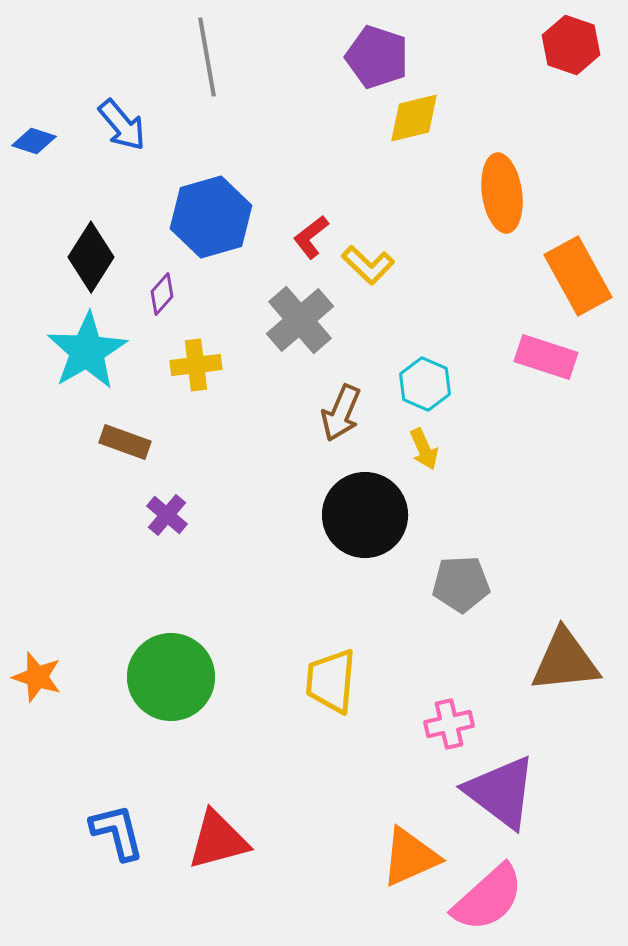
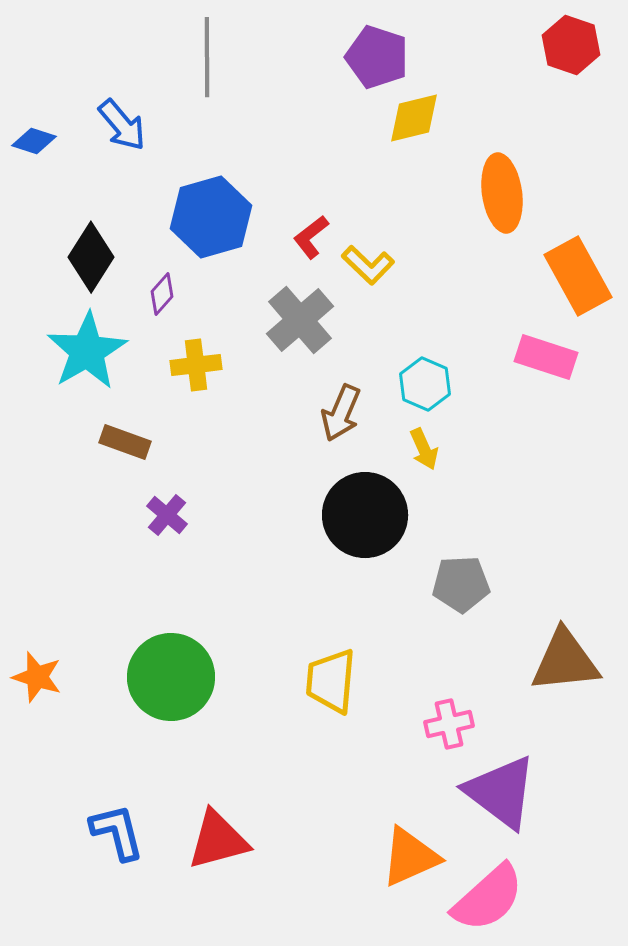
gray line: rotated 10 degrees clockwise
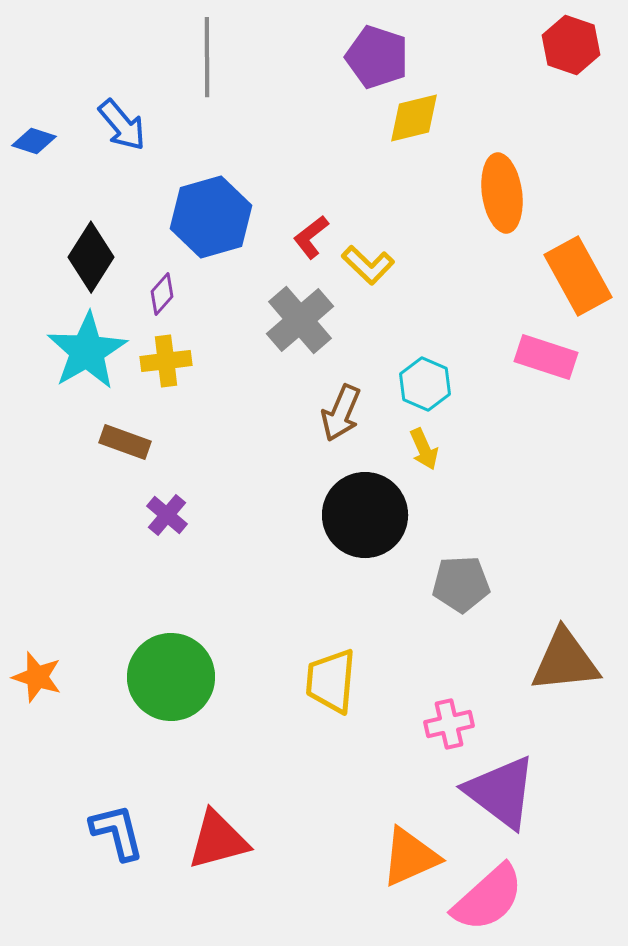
yellow cross: moved 30 px left, 4 px up
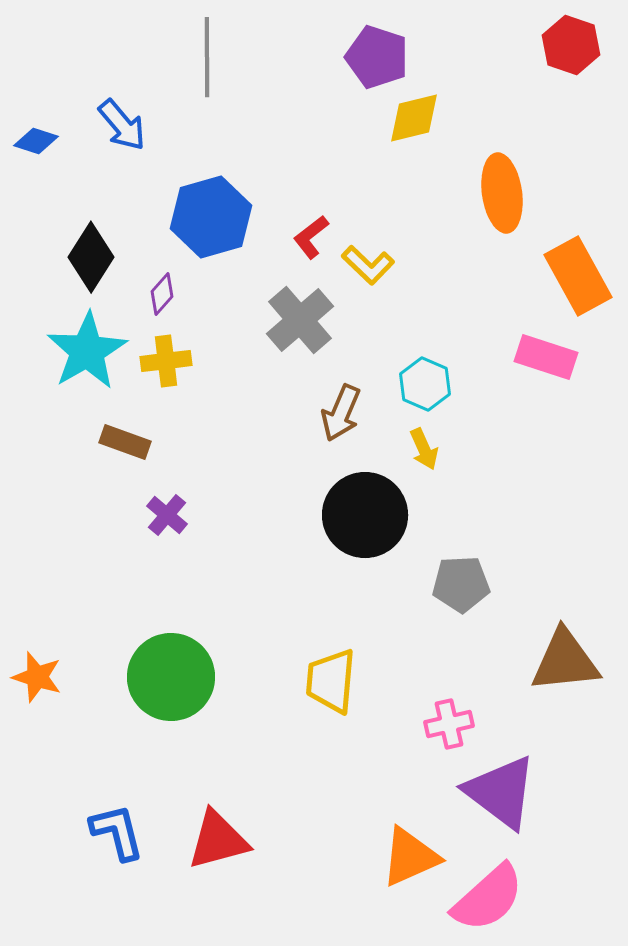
blue diamond: moved 2 px right
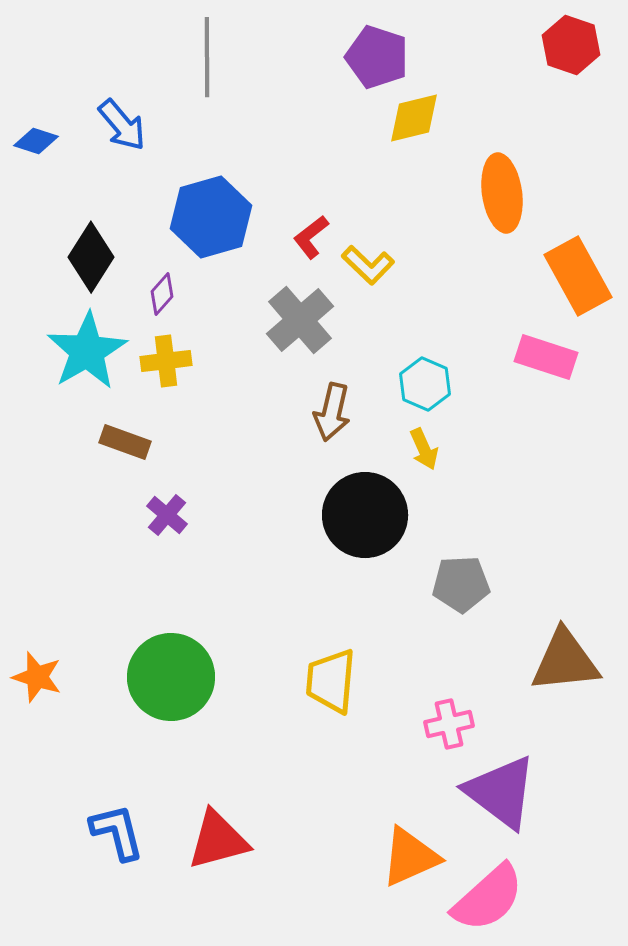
brown arrow: moved 9 px left, 1 px up; rotated 10 degrees counterclockwise
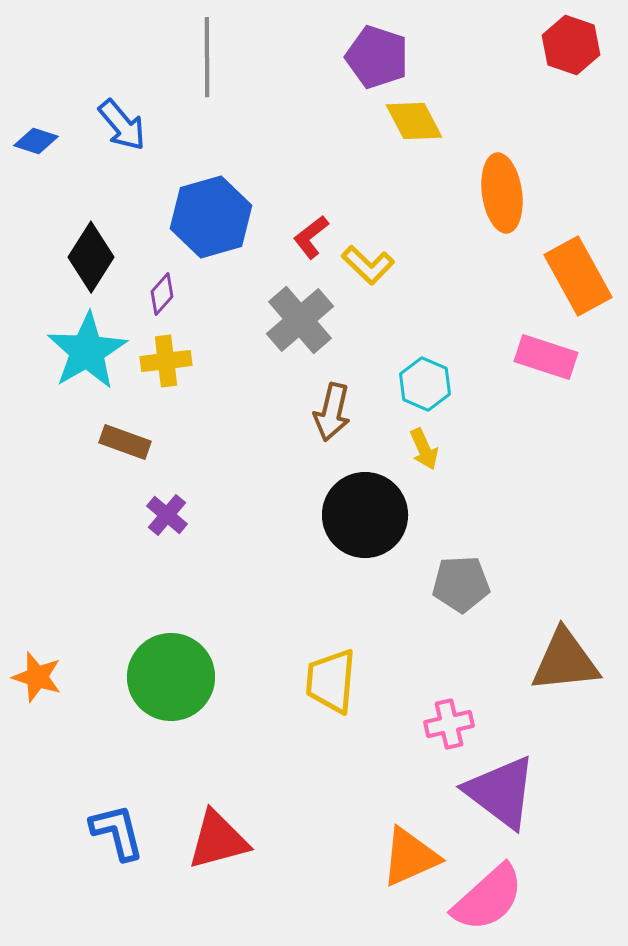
yellow diamond: moved 3 px down; rotated 76 degrees clockwise
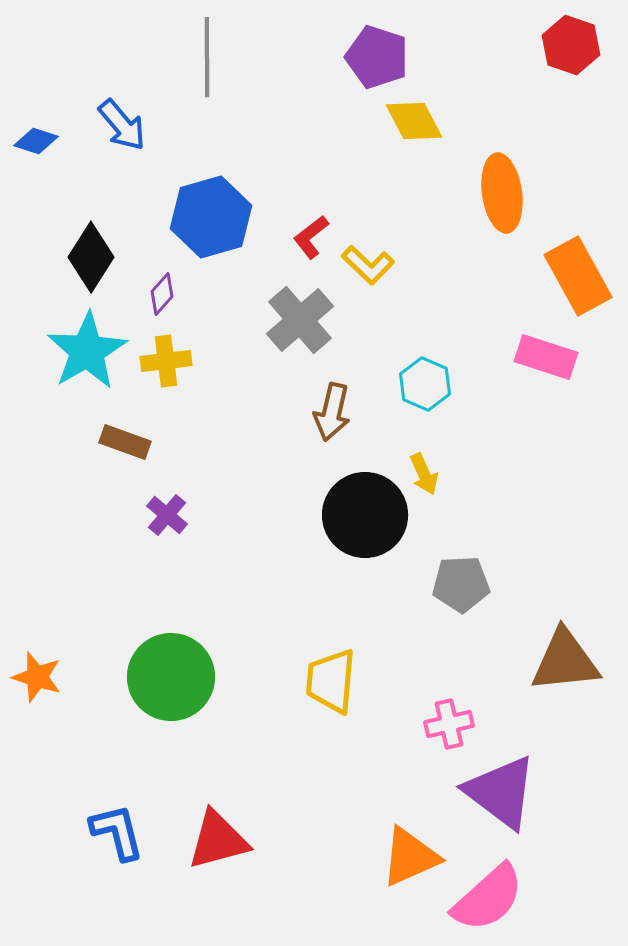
yellow arrow: moved 25 px down
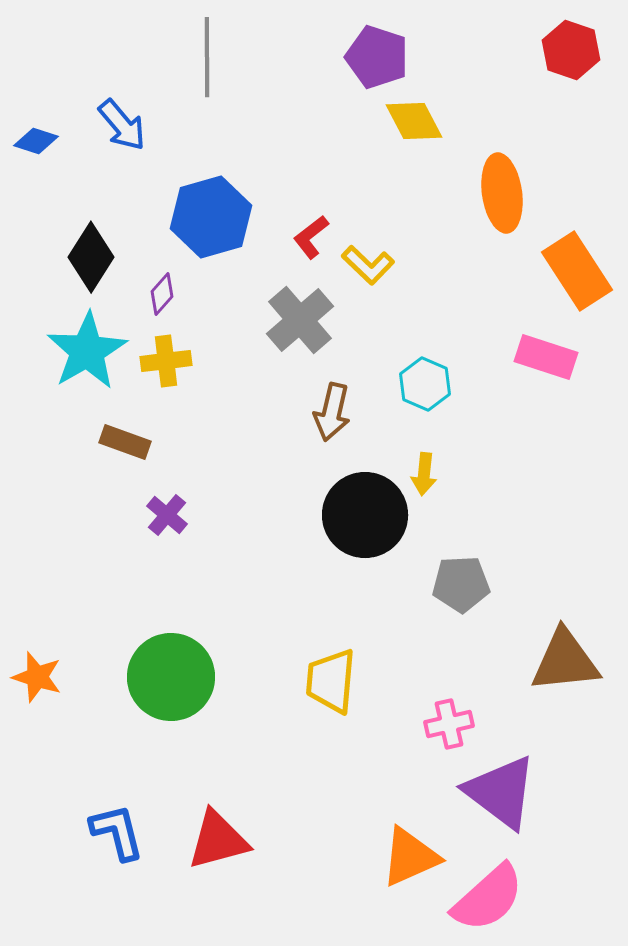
red hexagon: moved 5 px down
orange rectangle: moved 1 px left, 5 px up; rotated 4 degrees counterclockwise
yellow arrow: rotated 30 degrees clockwise
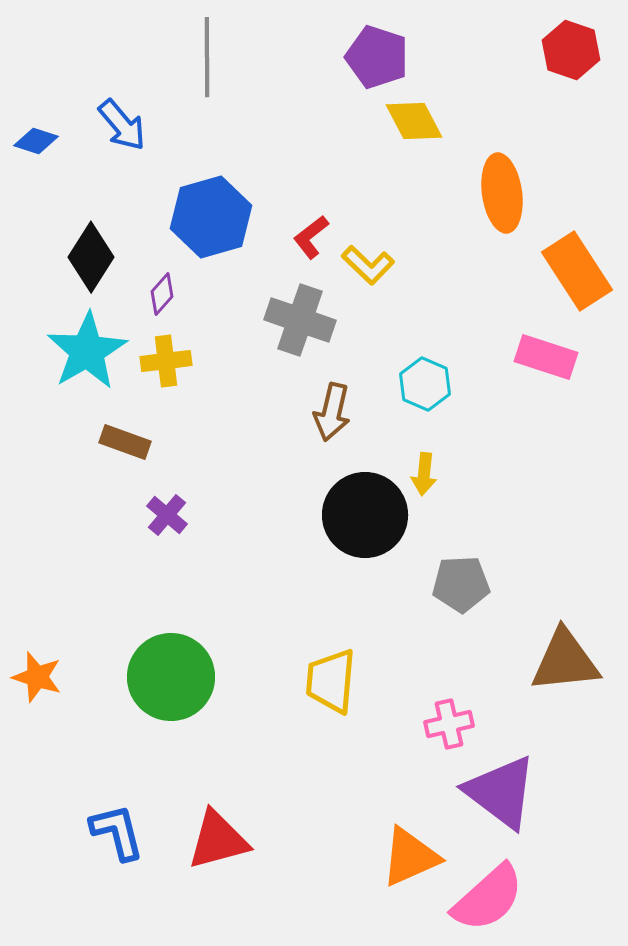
gray cross: rotated 30 degrees counterclockwise
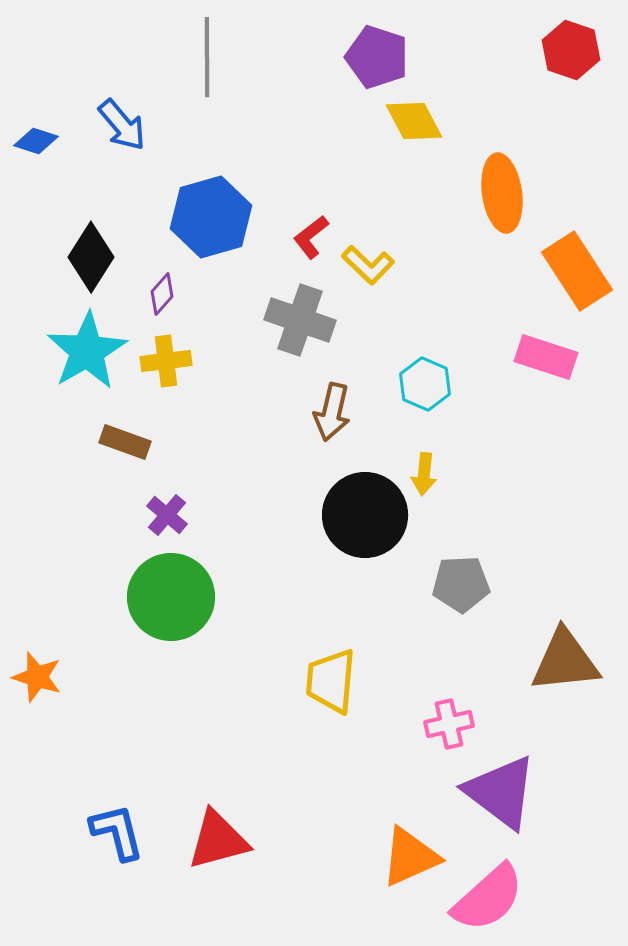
green circle: moved 80 px up
